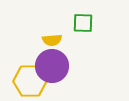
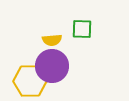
green square: moved 1 px left, 6 px down
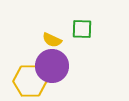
yellow semicircle: rotated 30 degrees clockwise
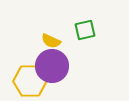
green square: moved 3 px right, 1 px down; rotated 15 degrees counterclockwise
yellow semicircle: moved 1 px left, 1 px down
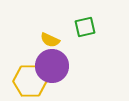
green square: moved 3 px up
yellow semicircle: moved 1 px left, 1 px up
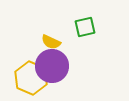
yellow semicircle: moved 1 px right, 2 px down
yellow hexagon: moved 1 px right, 3 px up; rotated 24 degrees clockwise
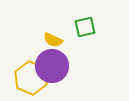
yellow semicircle: moved 2 px right, 2 px up
